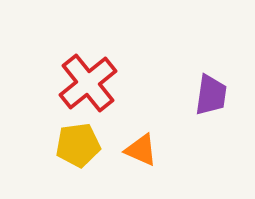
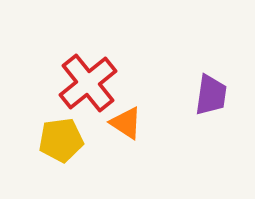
yellow pentagon: moved 17 px left, 5 px up
orange triangle: moved 15 px left, 27 px up; rotated 9 degrees clockwise
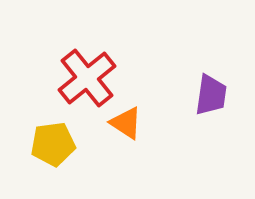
red cross: moved 1 px left, 5 px up
yellow pentagon: moved 8 px left, 4 px down
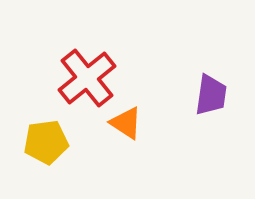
yellow pentagon: moved 7 px left, 2 px up
